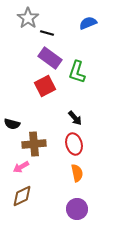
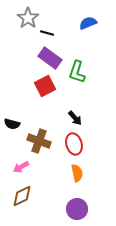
brown cross: moved 5 px right, 3 px up; rotated 25 degrees clockwise
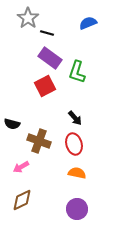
orange semicircle: rotated 66 degrees counterclockwise
brown diamond: moved 4 px down
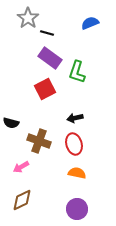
blue semicircle: moved 2 px right
red square: moved 3 px down
black arrow: rotated 119 degrees clockwise
black semicircle: moved 1 px left, 1 px up
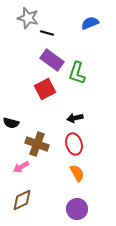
gray star: rotated 20 degrees counterclockwise
purple rectangle: moved 2 px right, 2 px down
green L-shape: moved 1 px down
brown cross: moved 2 px left, 3 px down
orange semicircle: rotated 48 degrees clockwise
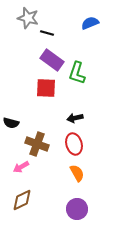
red square: moved 1 px right, 1 px up; rotated 30 degrees clockwise
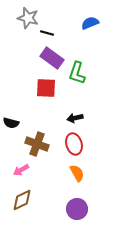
purple rectangle: moved 2 px up
pink arrow: moved 3 px down
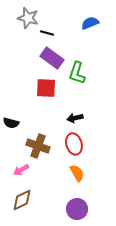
brown cross: moved 1 px right, 2 px down
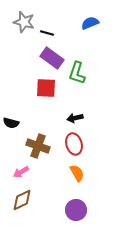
gray star: moved 4 px left, 4 px down
pink arrow: moved 2 px down
purple circle: moved 1 px left, 1 px down
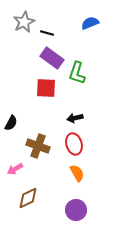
gray star: rotated 30 degrees clockwise
black semicircle: rotated 77 degrees counterclockwise
pink arrow: moved 6 px left, 3 px up
brown diamond: moved 6 px right, 2 px up
